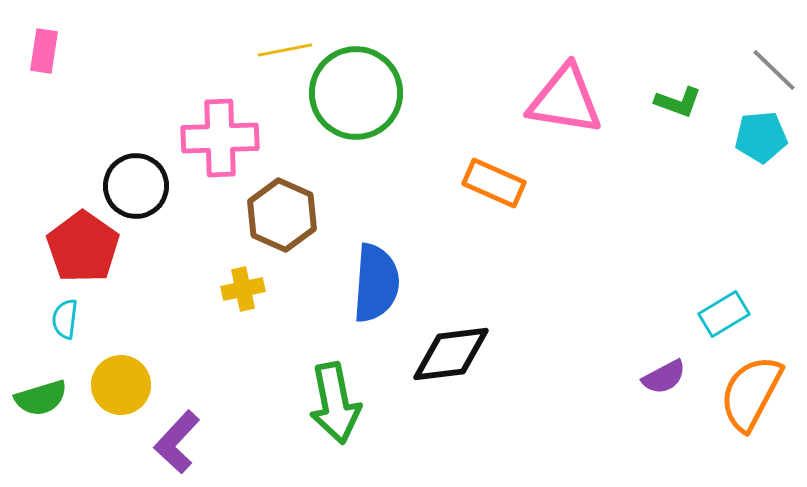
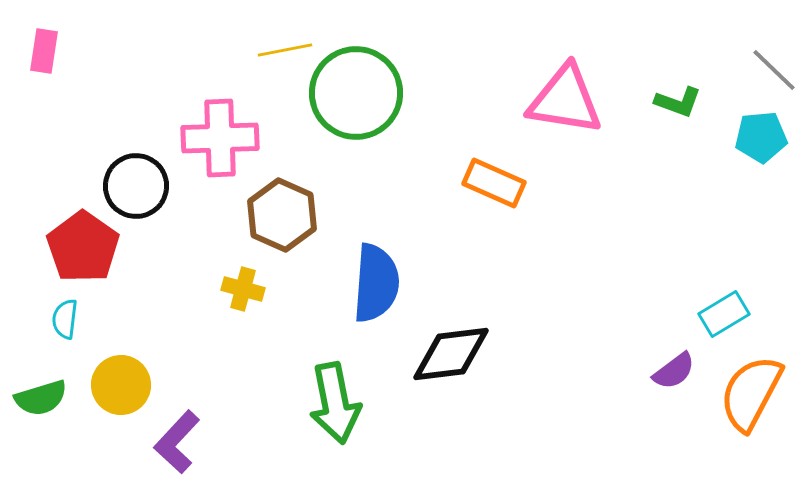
yellow cross: rotated 27 degrees clockwise
purple semicircle: moved 10 px right, 6 px up; rotated 9 degrees counterclockwise
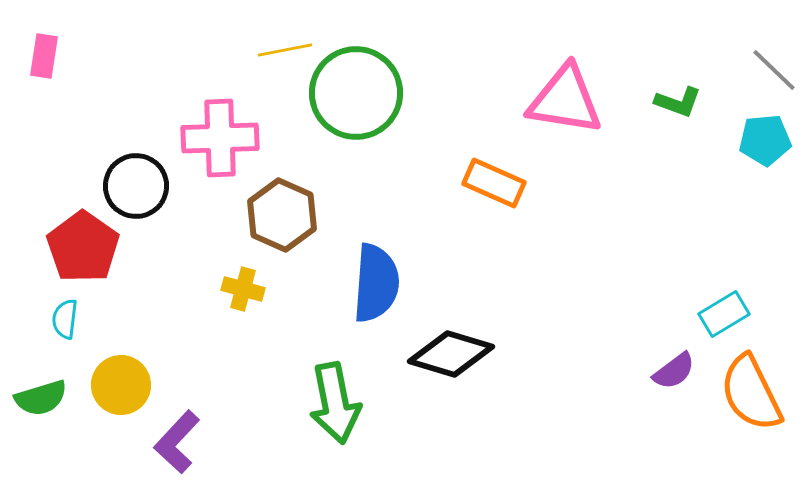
pink rectangle: moved 5 px down
cyan pentagon: moved 4 px right, 3 px down
black diamond: rotated 24 degrees clockwise
orange semicircle: rotated 54 degrees counterclockwise
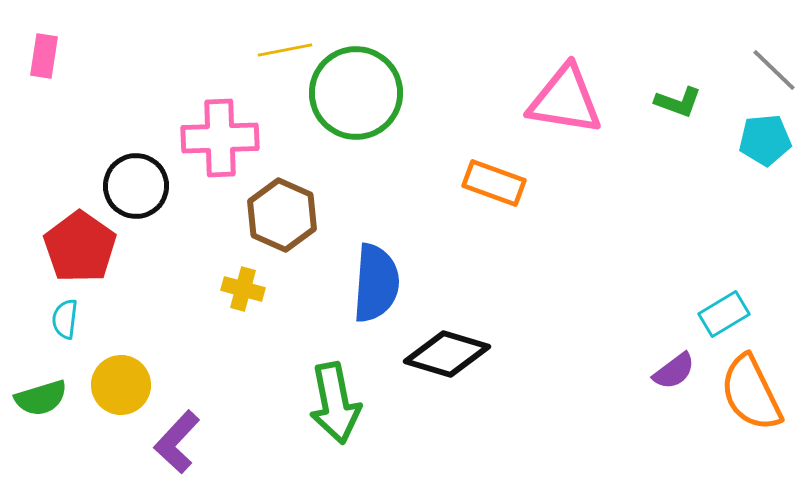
orange rectangle: rotated 4 degrees counterclockwise
red pentagon: moved 3 px left
black diamond: moved 4 px left
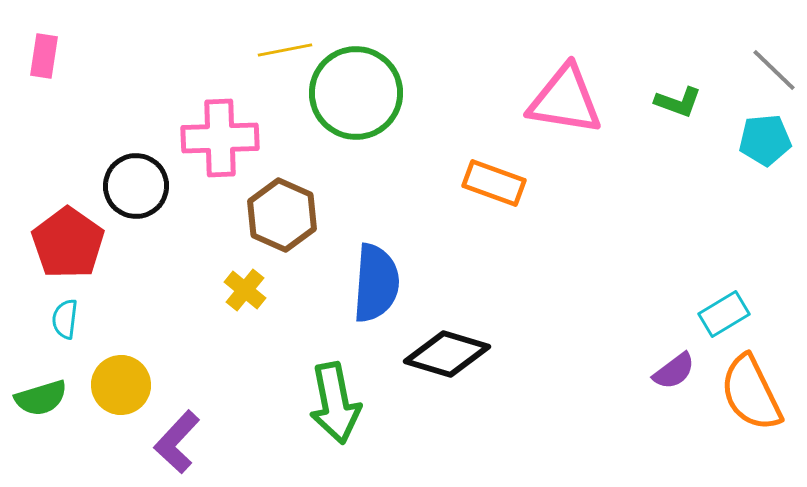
red pentagon: moved 12 px left, 4 px up
yellow cross: moved 2 px right, 1 px down; rotated 24 degrees clockwise
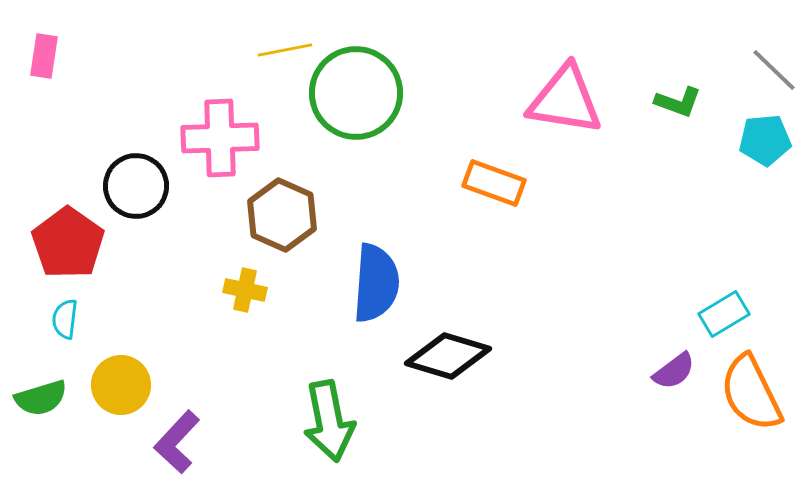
yellow cross: rotated 27 degrees counterclockwise
black diamond: moved 1 px right, 2 px down
green arrow: moved 6 px left, 18 px down
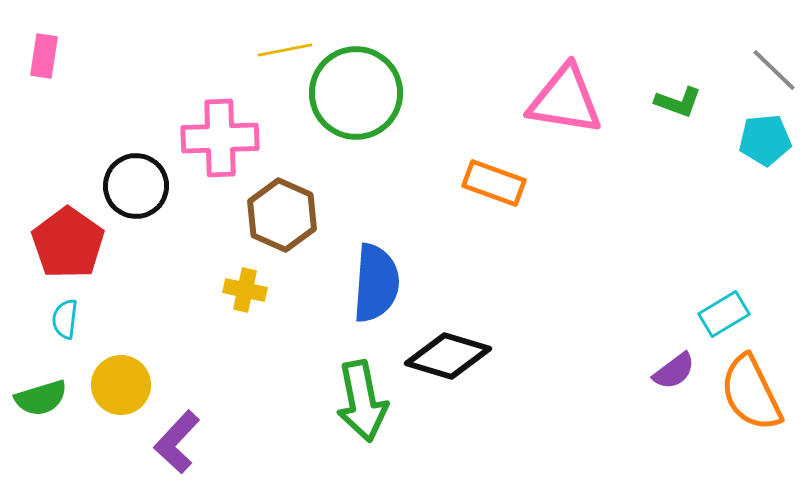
green arrow: moved 33 px right, 20 px up
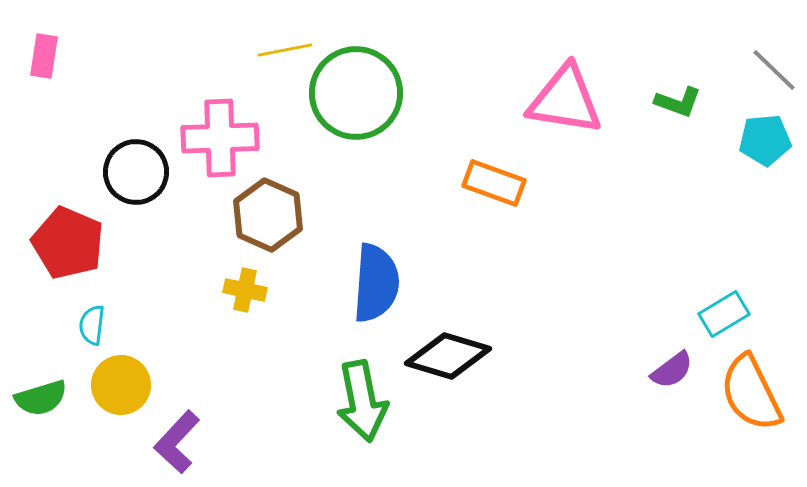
black circle: moved 14 px up
brown hexagon: moved 14 px left
red pentagon: rotated 12 degrees counterclockwise
cyan semicircle: moved 27 px right, 6 px down
purple semicircle: moved 2 px left, 1 px up
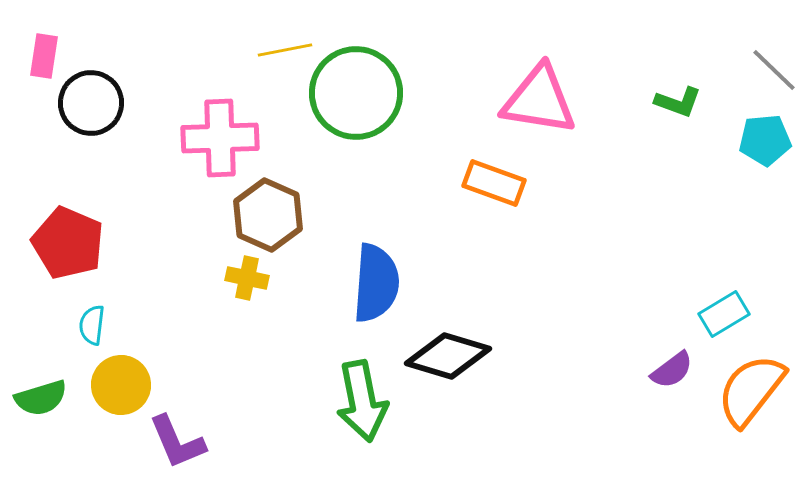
pink triangle: moved 26 px left
black circle: moved 45 px left, 69 px up
yellow cross: moved 2 px right, 12 px up
orange semicircle: moved 3 px up; rotated 64 degrees clockwise
purple L-shape: rotated 66 degrees counterclockwise
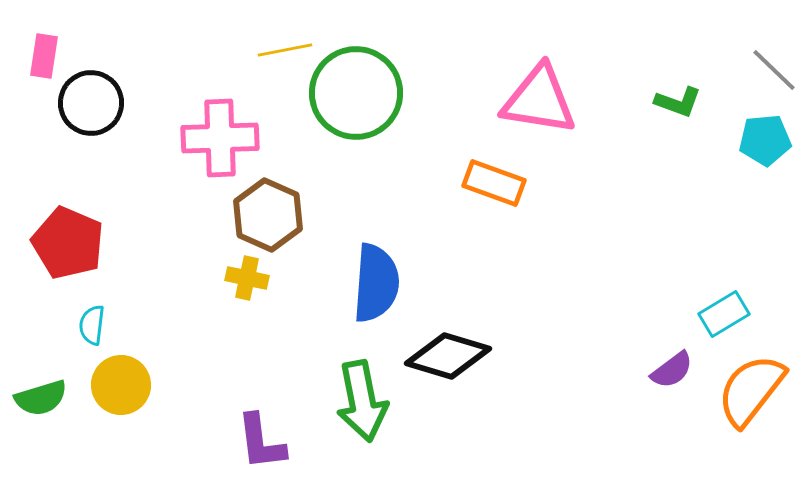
purple L-shape: moved 84 px right; rotated 16 degrees clockwise
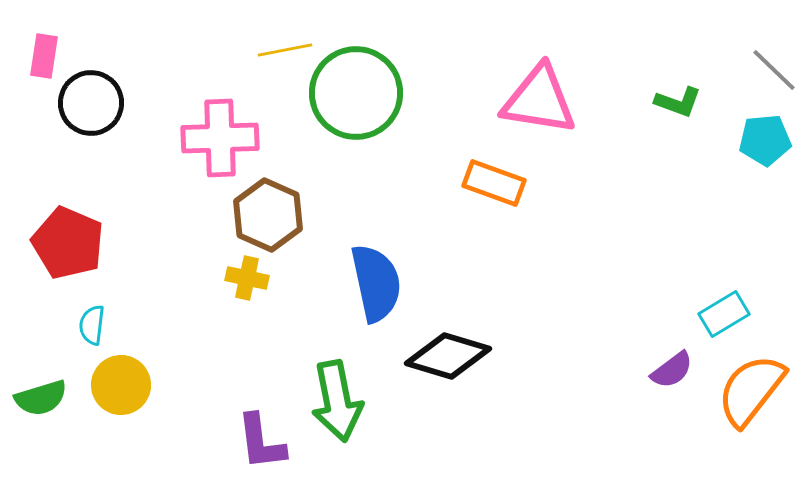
blue semicircle: rotated 16 degrees counterclockwise
green arrow: moved 25 px left
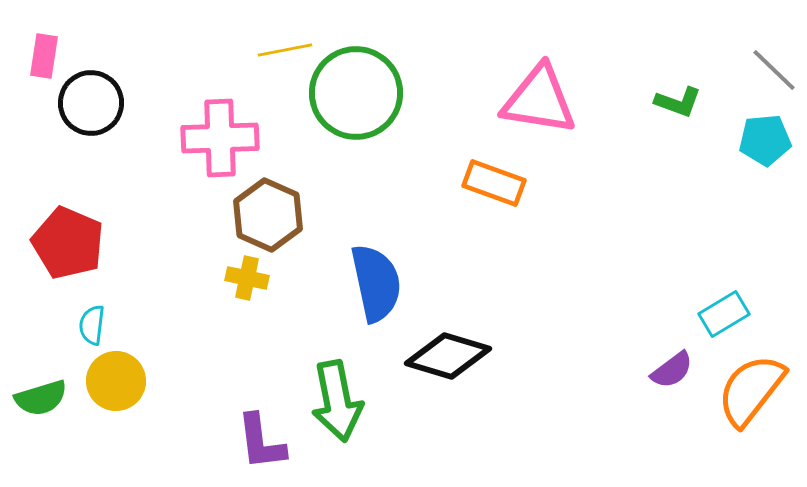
yellow circle: moved 5 px left, 4 px up
